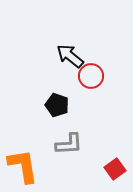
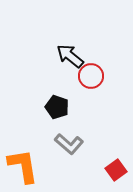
black pentagon: moved 2 px down
gray L-shape: rotated 44 degrees clockwise
red square: moved 1 px right, 1 px down
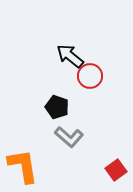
red circle: moved 1 px left
gray L-shape: moved 7 px up
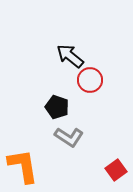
red circle: moved 4 px down
gray L-shape: rotated 8 degrees counterclockwise
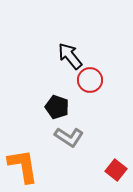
black arrow: rotated 12 degrees clockwise
red square: rotated 15 degrees counterclockwise
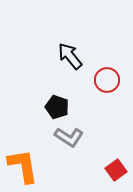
red circle: moved 17 px right
red square: rotated 15 degrees clockwise
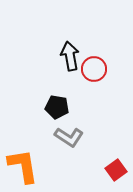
black arrow: rotated 28 degrees clockwise
red circle: moved 13 px left, 11 px up
black pentagon: rotated 10 degrees counterclockwise
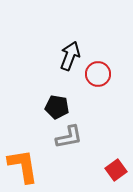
black arrow: rotated 32 degrees clockwise
red circle: moved 4 px right, 5 px down
gray L-shape: rotated 44 degrees counterclockwise
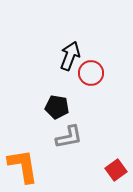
red circle: moved 7 px left, 1 px up
